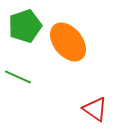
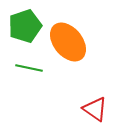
green line: moved 11 px right, 9 px up; rotated 12 degrees counterclockwise
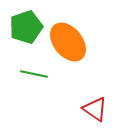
green pentagon: moved 1 px right, 1 px down
green line: moved 5 px right, 6 px down
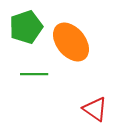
orange ellipse: moved 3 px right
green line: rotated 12 degrees counterclockwise
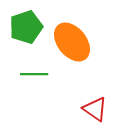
orange ellipse: moved 1 px right
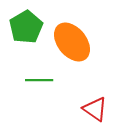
green pentagon: rotated 12 degrees counterclockwise
green line: moved 5 px right, 6 px down
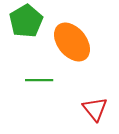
green pentagon: moved 6 px up
red triangle: rotated 16 degrees clockwise
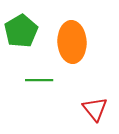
green pentagon: moved 5 px left, 10 px down
orange ellipse: rotated 36 degrees clockwise
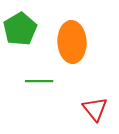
green pentagon: moved 1 px left, 2 px up
green line: moved 1 px down
